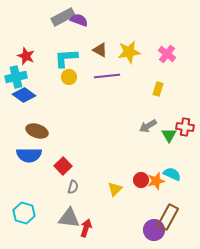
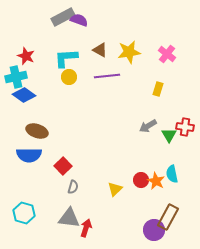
cyan semicircle: rotated 126 degrees counterclockwise
orange star: rotated 30 degrees counterclockwise
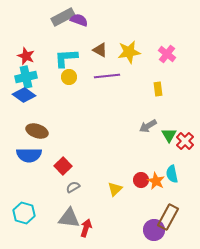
cyan cross: moved 10 px right
yellow rectangle: rotated 24 degrees counterclockwise
red cross: moved 14 px down; rotated 36 degrees clockwise
gray semicircle: rotated 136 degrees counterclockwise
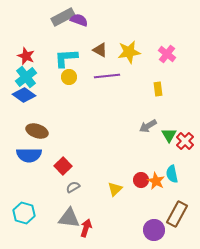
cyan cross: rotated 25 degrees counterclockwise
brown rectangle: moved 9 px right, 3 px up
